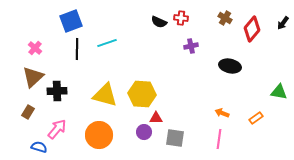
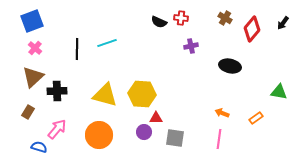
blue square: moved 39 px left
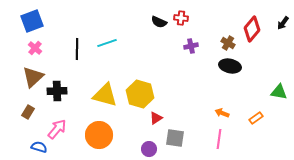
brown cross: moved 3 px right, 25 px down
yellow hexagon: moved 2 px left; rotated 12 degrees clockwise
red triangle: rotated 32 degrees counterclockwise
purple circle: moved 5 px right, 17 px down
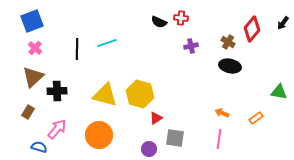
brown cross: moved 1 px up
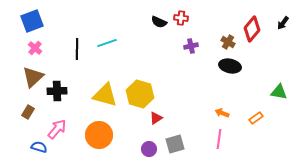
gray square: moved 6 px down; rotated 24 degrees counterclockwise
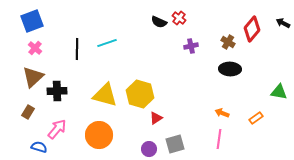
red cross: moved 2 px left; rotated 32 degrees clockwise
black arrow: rotated 80 degrees clockwise
black ellipse: moved 3 px down; rotated 10 degrees counterclockwise
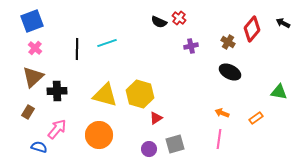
black ellipse: moved 3 px down; rotated 25 degrees clockwise
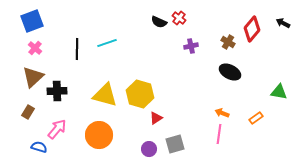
pink line: moved 5 px up
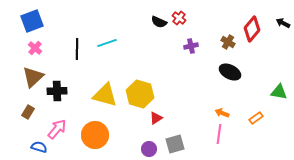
orange circle: moved 4 px left
